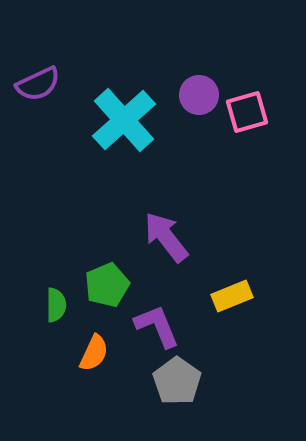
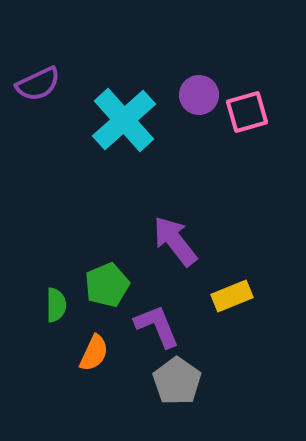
purple arrow: moved 9 px right, 4 px down
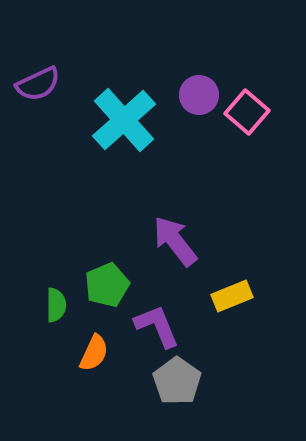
pink square: rotated 33 degrees counterclockwise
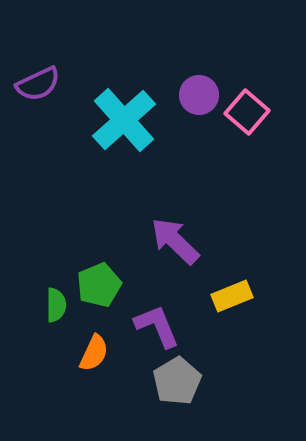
purple arrow: rotated 8 degrees counterclockwise
green pentagon: moved 8 px left
gray pentagon: rotated 6 degrees clockwise
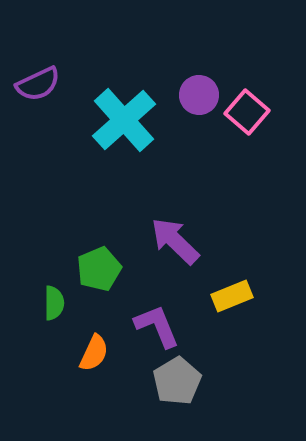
green pentagon: moved 16 px up
green semicircle: moved 2 px left, 2 px up
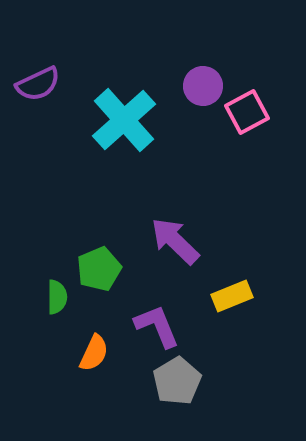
purple circle: moved 4 px right, 9 px up
pink square: rotated 21 degrees clockwise
green semicircle: moved 3 px right, 6 px up
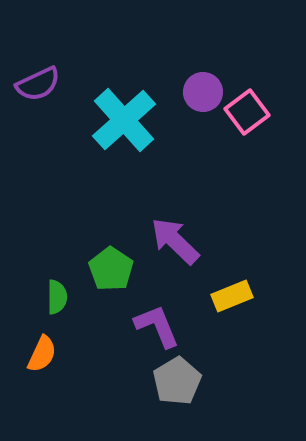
purple circle: moved 6 px down
pink square: rotated 9 degrees counterclockwise
green pentagon: moved 12 px right; rotated 15 degrees counterclockwise
orange semicircle: moved 52 px left, 1 px down
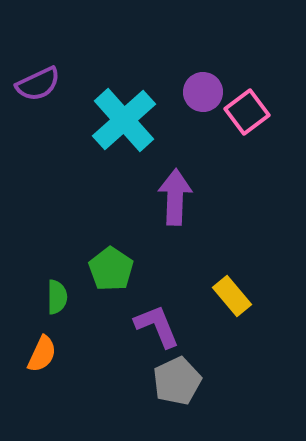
purple arrow: moved 44 px up; rotated 48 degrees clockwise
yellow rectangle: rotated 72 degrees clockwise
gray pentagon: rotated 6 degrees clockwise
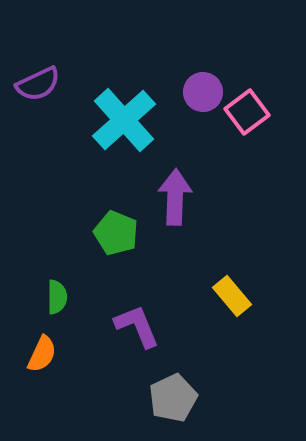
green pentagon: moved 5 px right, 36 px up; rotated 12 degrees counterclockwise
purple L-shape: moved 20 px left
gray pentagon: moved 4 px left, 17 px down
